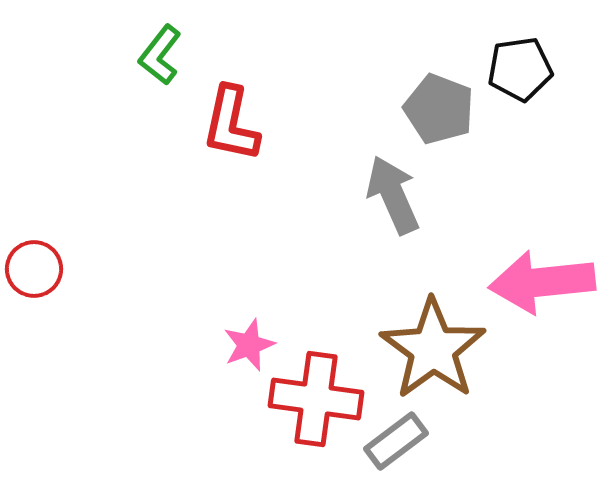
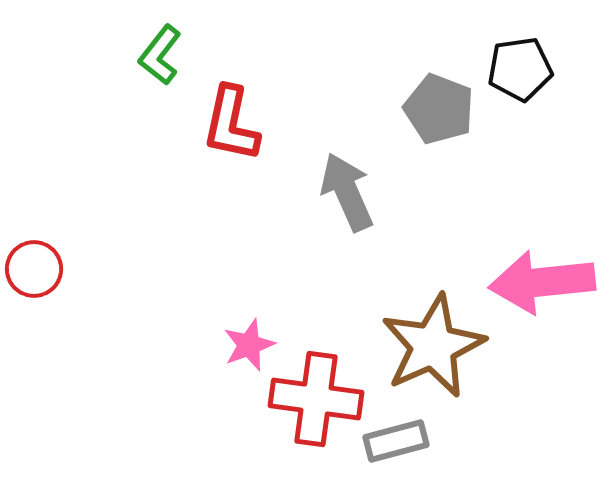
gray arrow: moved 46 px left, 3 px up
brown star: moved 3 px up; rotated 12 degrees clockwise
gray rectangle: rotated 22 degrees clockwise
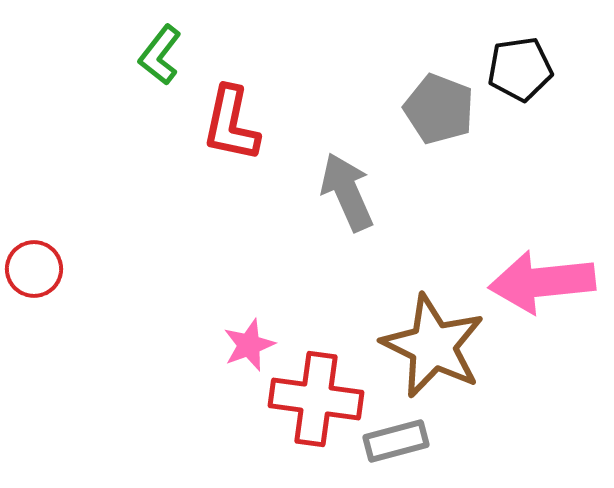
brown star: rotated 22 degrees counterclockwise
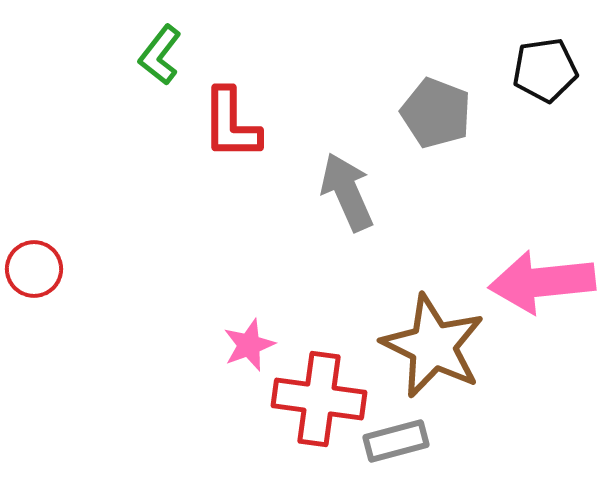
black pentagon: moved 25 px right, 1 px down
gray pentagon: moved 3 px left, 4 px down
red L-shape: rotated 12 degrees counterclockwise
red cross: moved 3 px right
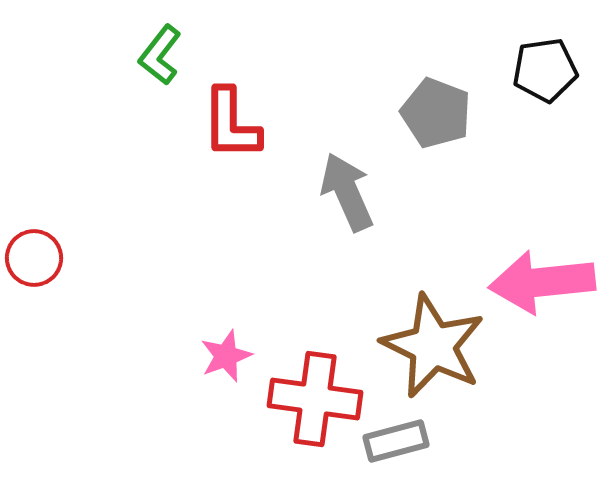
red circle: moved 11 px up
pink star: moved 23 px left, 11 px down
red cross: moved 4 px left
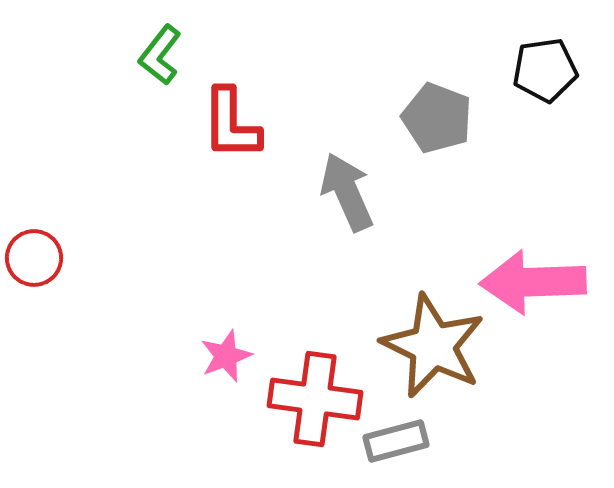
gray pentagon: moved 1 px right, 5 px down
pink arrow: moved 9 px left; rotated 4 degrees clockwise
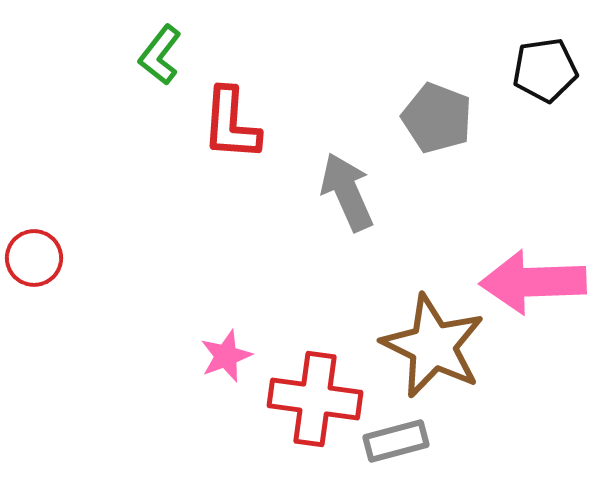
red L-shape: rotated 4 degrees clockwise
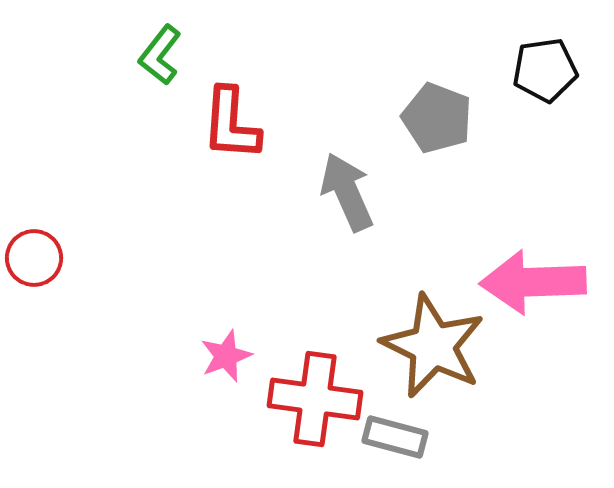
gray rectangle: moved 1 px left, 4 px up; rotated 30 degrees clockwise
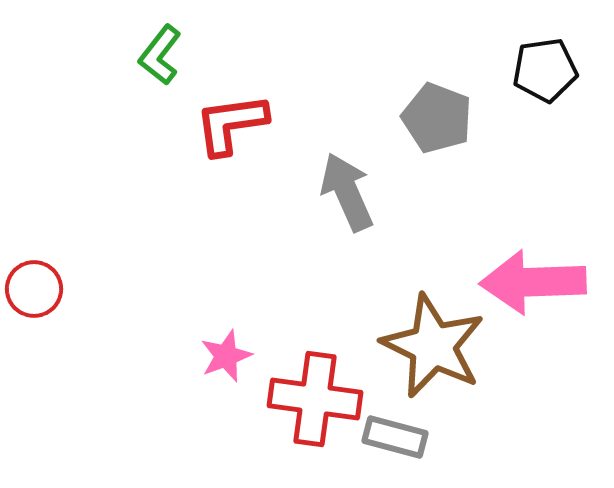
red L-shape: rotated 78 degrees clockwise
red circle: moved 31 px down
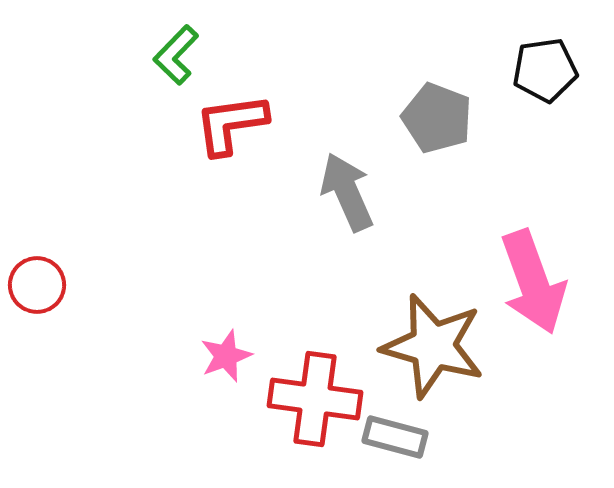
green L-shape: moved 16 px right; rotated 6 degrees clockwise
pink arrow: rotated 108 degrees counterclockwise
red circle: moved 3 px right, 4 px up
brown star: rotated 10 degrees counterclockwise
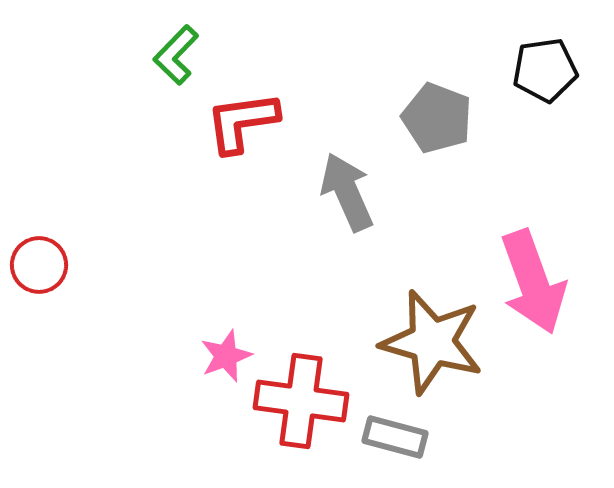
red L-shape: moved 11 px right, 2 px up
red circle: moved 2 px right, 20 px up
brown star: moved 1 px left, 4 px up
red cross: moved 14 px left, 2 px down
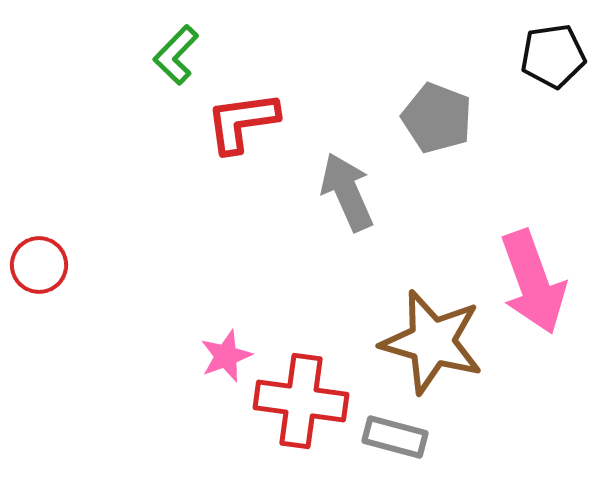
black pentagon: moved 8 px right, 14 px up
